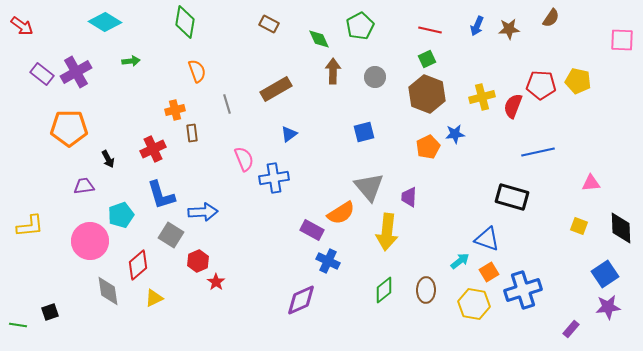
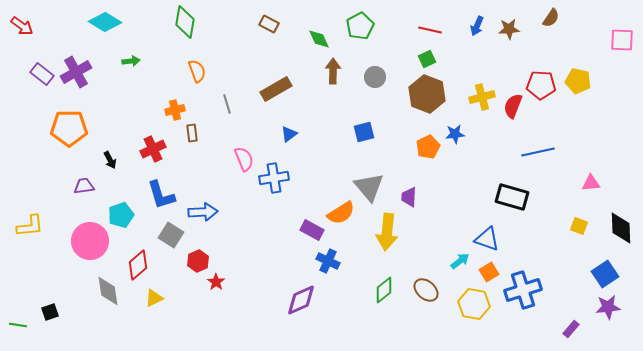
black arrow at (108, 159): moved 2 px right, 1 px down
brown ellipse at (426, 290): rotated 50 degrees counterclockwise
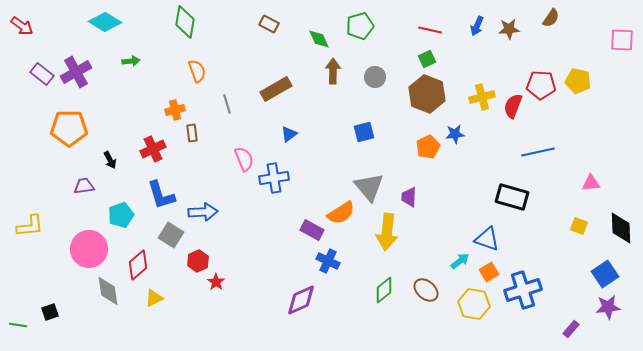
green pentagon at (360, 26): rotated 12 degrees clockwise
pink circle at (90, 241): moved 1 px left, 8 px down
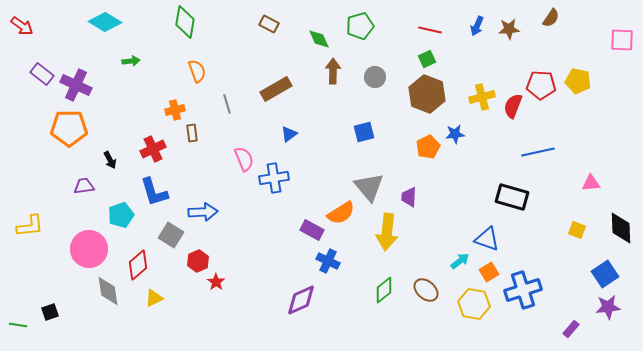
purple cross at (76, 72): moved 13 px down; rotated 36 degrees counterclockwise
blue L-shape at (161, 195): moved 7 px left, 3 px up
yellow square at (579, 226): moved 2 px left, 4 px down
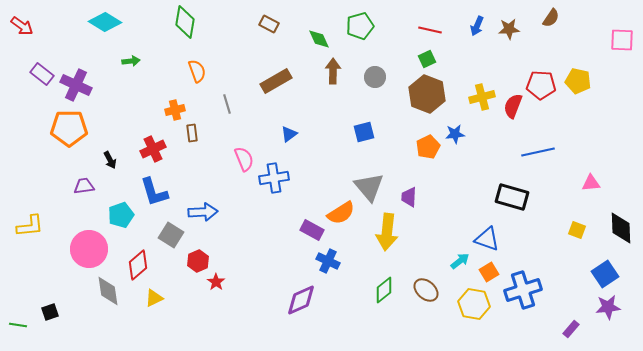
brown rectangle at (276, 89): moved 8 px up
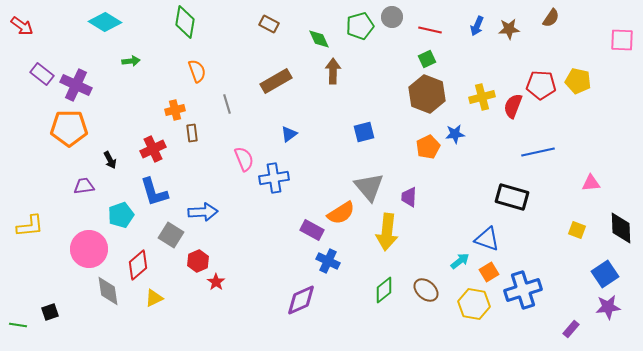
gray circle at (375, 77): moved 17 px right, 60 px up
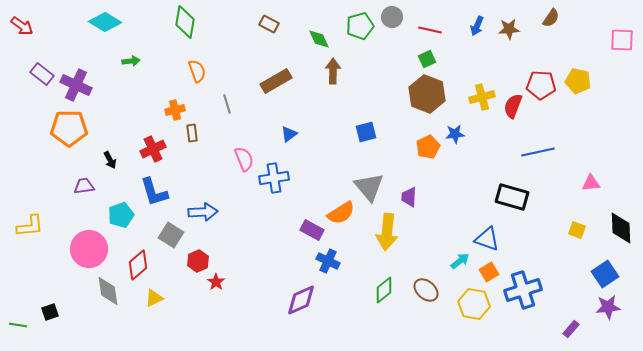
blue square at (364, 132): moved 2 px right
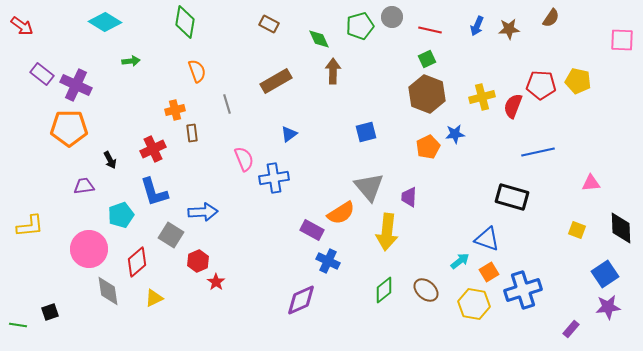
red diamond at (138, 265): moved 1 px left, 3 px up
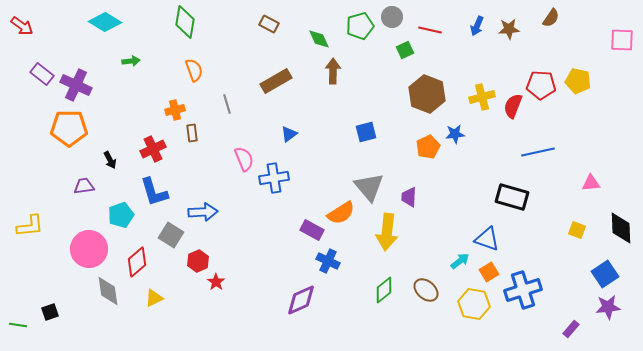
green square at (427, 59): moved 22 px left, 9 px up
orange semicircle at (197, 71): moved 3 px left, 1 px up
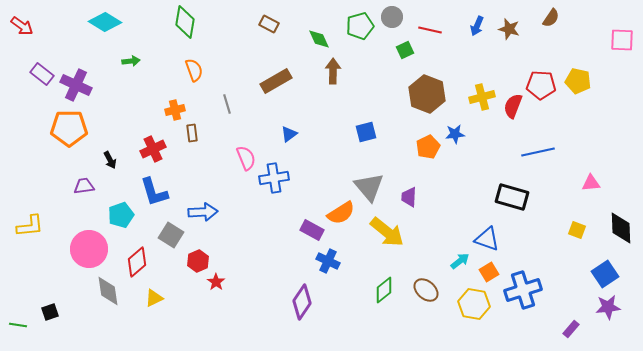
brown star at (509, 29): rotated 20 degrees clockwise
pink semicircle at (244, 159): moved 2 px right, 1 px up
yellow arrow at (387, 232): rotated 57 degrees counterclockwise
purple diamond at (301, 300): moved 1 px right, 2 px down; rotated 32 degrees counterclockwise
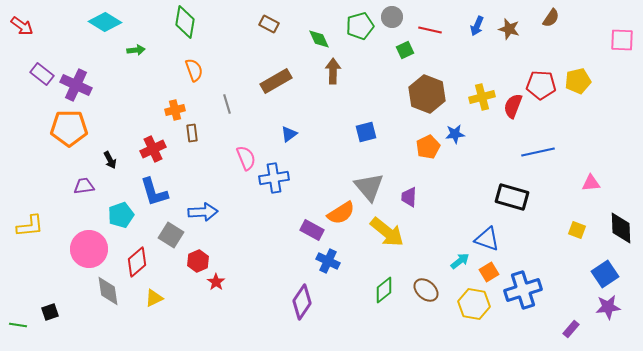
green arrow at (131, 61): moved 5 px right, 11 px up
yellow pentagon at (578, 81): rotated 25 degrees counterclockwise
